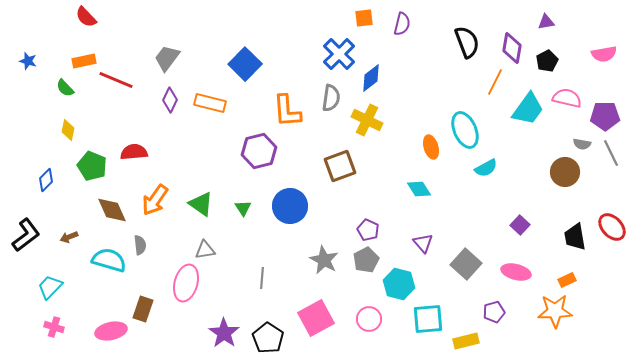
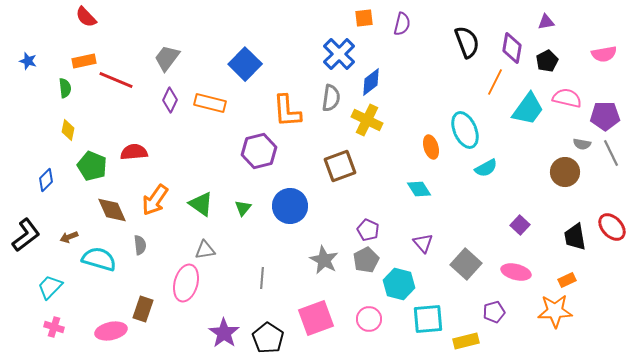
blue diamond at (371, 78): moved 4 px down
green semicircle at (65, 88): rotated 144 degrees counterclockwise
green triangle at (243, 208): rotated 12 degrees clockwise
cyan semicircle at (109, 260): moved 10 px left, 1 px up
pink square at (316, 318): rotated 9 degrees clockwise
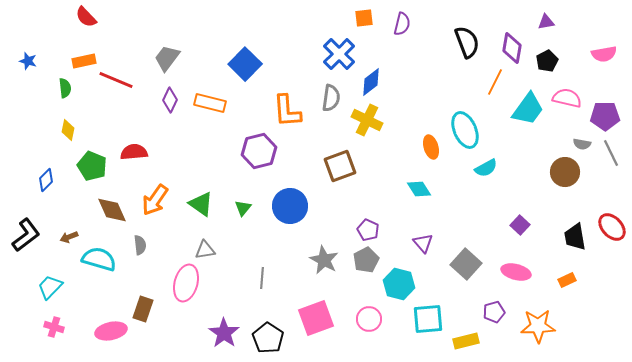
orange star at (555, 311): moved 17 px left, 15 px down
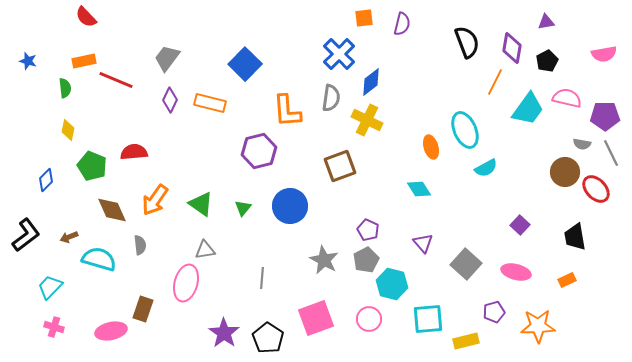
red ellipse at (612, 227): moved 16 px left, 38 px up
cyan hexagon at (399, 284): moved 7 px left
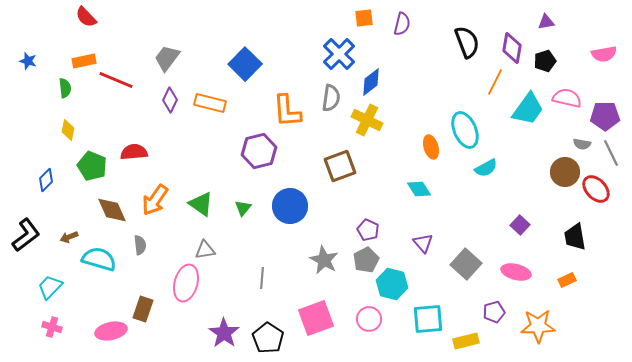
black pentagon at (547, 61): moved 2 px left; rotated 10 degrees clockwise
pink cross at (54, 327): moved 2 px left
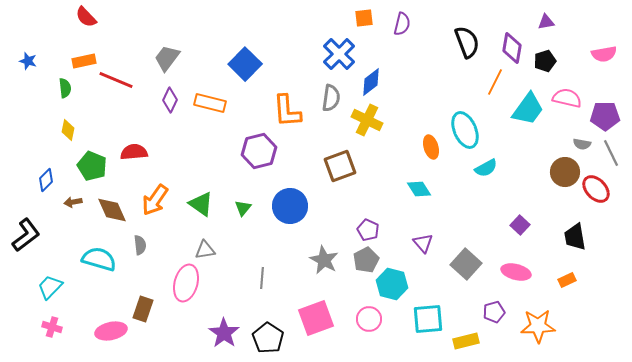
brown arrow at (69, 237): moved 4 px right, 35 px up; rotated 12 degrees clockwise
